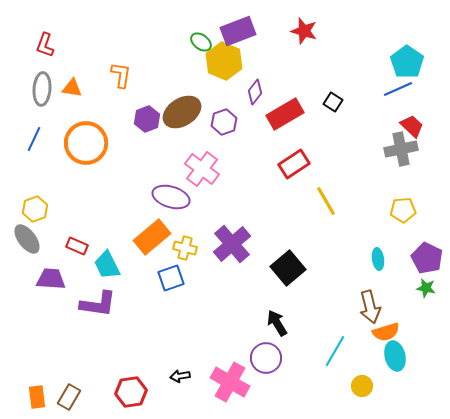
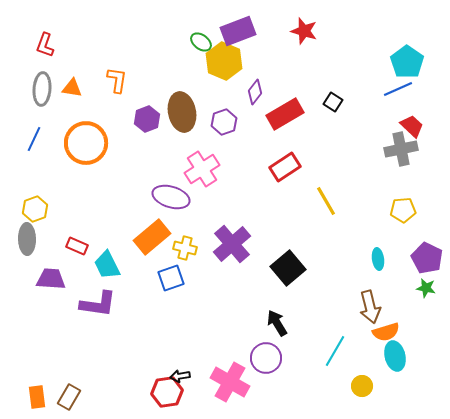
orange L-shape at (121, 75): moved 4 px left, 5 px down
brown ellipse at (182, 112): rotated 69 degrees counterclockwise
red rectangle at (294, 164): moved 9 px left, 3 px down
pink cross at (202, 169): rotated 20 degrees clockwise
gray ellipse at (27, 239): rotated 36 degrees clockwise
red hexagon at (131, 392): moved 36 px right
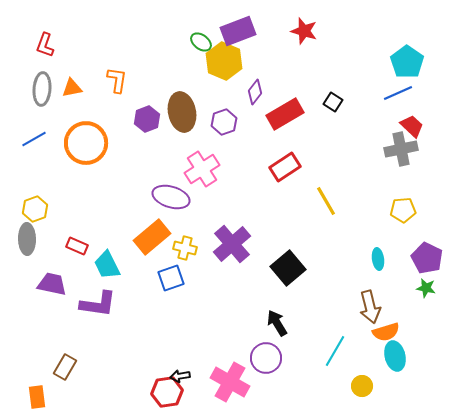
orange triangle at (72, 88): rotated 20 degrees counterclockwise
blue line at (398, 89): moved 4 px down
blue line at (34, 139): rotated 35 degrees clockwise
purple trapezoid at (51, 279): moved 1 px right, 5 px down; rotated 8 degrees clockwise
brown rectangle at (69, 397): moved 4 px left, 30 px up
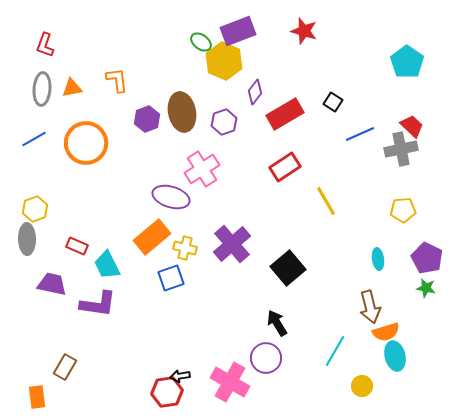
orange L-shape at (117, 80): rotated 16 degrees counterclockwise
blue line at (398, 93): moved 38 px left, 41 px down
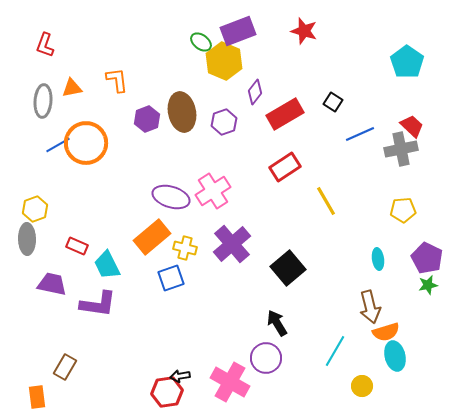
gray ellipse at (42, 89): moved 1 px right, 12 px down
blue line at (34, 139): moved 24 px right, 6 px down
pink cross at (202, 169): moved 11 px right, 22 px down
green star at (426, 288): moved 2 px right, 3 px up; rotated 24 degrees counterclockwise
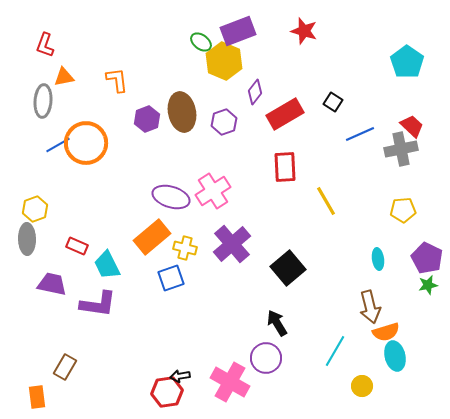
orange triangle at (72, 88): moved 8 px left, 11 px up
red rectangle at (285, 167): rotated 60 degrees counterclockwise
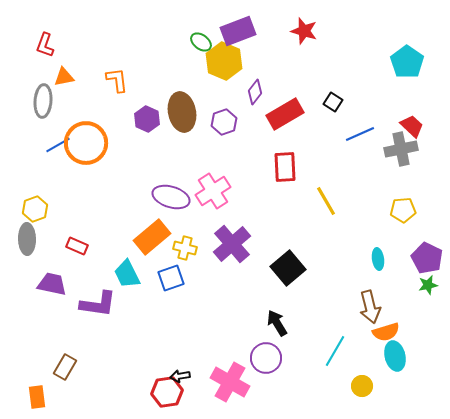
purple hexagon at (147, 119): rotated 15 degrees counterclockwise
cyan trapezoid at (107, 265): moved 20 px right, 9 px down
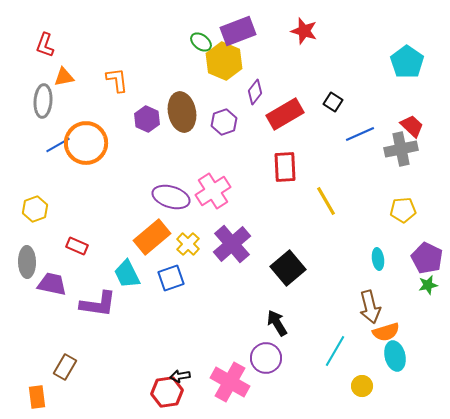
gray ellipse at (27, 239): moved 23 px down
yellow cross at (185, 248): moved 3 px right, 4 px up; rotated 30 degrees clockwise
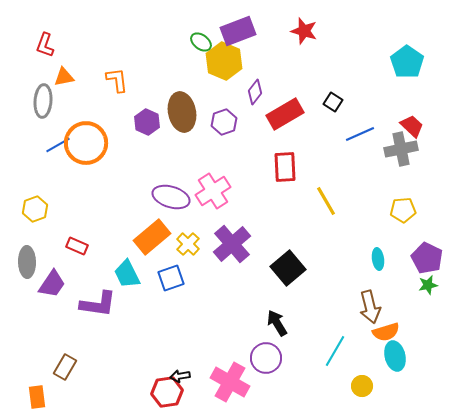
purple hexagon at (147, 119): moved 3 px down
purple trapezoid at (52, 284): rotated 112 degrees clockwise
